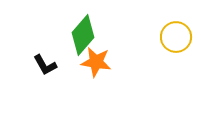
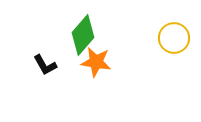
yellow circle: moved 2 px left, 1 px down
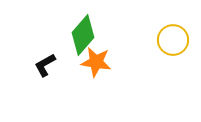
yellow circle: moved 1 px left, 2 px down
black L-shape: rotated 90 degrees clockwise
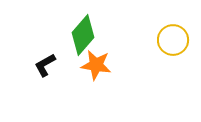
orange star: moved 3 px down
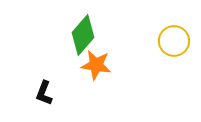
yellow circle: moved 1 px right, 1 px down
black L-shape: moved 1 px left, 28 px down; rotated 40 degrees counterclockwise
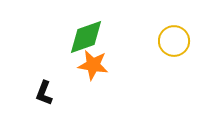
green diamond: moved 3 px right, 2 px down; rotated 30 degrees clockwise
orange star: moved 3 px left
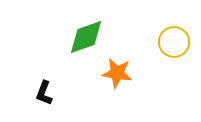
yellow circle: moved 1 px down
orange star: moved 24 px right, 8 px down
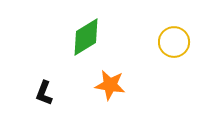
green diamond: rotated 12 degrees counterclockwise
orange star: moved 7 px left, 12 px down
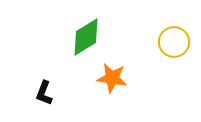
orange star: moved 2 px right, 7 px up
